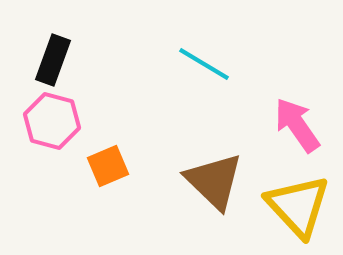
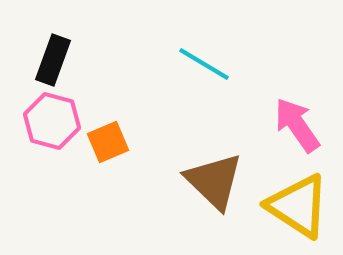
orange square: moved 24 px up
yellow triangle: rotated 14 degrees counterclockwise
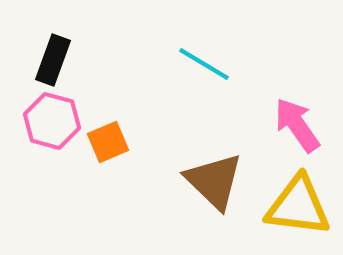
yellow triangle: rotated 26 degrees counterclockwise
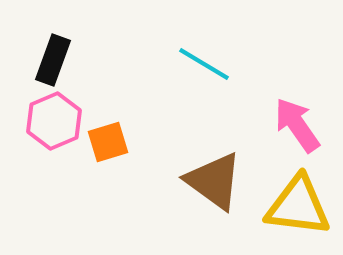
pink hexagon: moved 2 px right; rotated 22 degrees clockwise
orange square: rotated 6 degrees clockwise
brown triangle: rotated 8 degrees counterclockwise
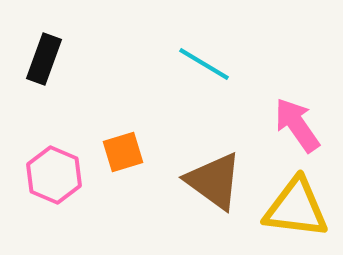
black rectangle: moved 9 px left, 1 px up
pink hexagon: moved 54 px down; rotated 14 degrees counterclockwise
orange square: moved 15 px right, 10 px down
yellow triangle: moved 2 px left, 2 px down
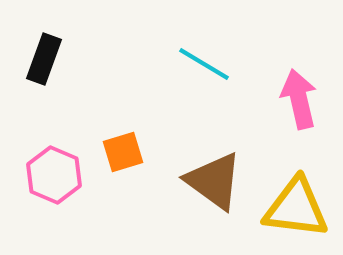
pink arrow: moved 2 px right, 26 px up; rotated 22 degrees clockwise
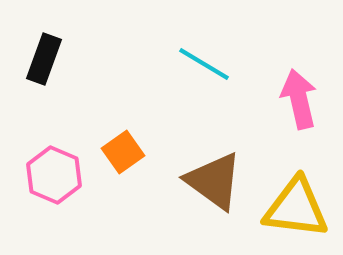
orange square: rotated 18 degrees counterclockwise
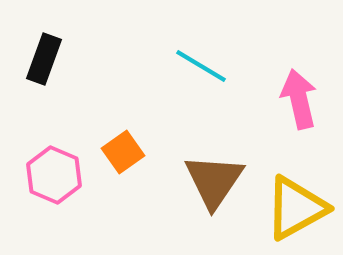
cyan line: moved 3 px left, 2 px down
brown triangle: rotated 28 degrees clockwise
yellow triangle: rotated 36 degrees counterclockwise
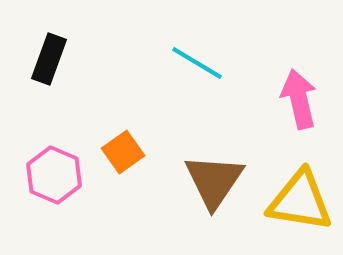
black rectangle: moved 5 px right
cyan line: moved 4 px left, 3 px up
yellow triangle: moved 4 px right, 7 px up; rotated 38 degrees clockwise
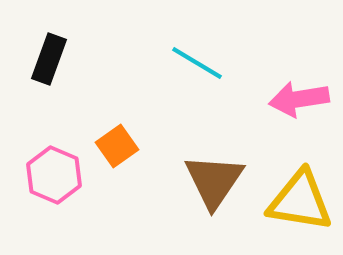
pink arrow: rotated 86 degrees counterclockwise
orange square: moved 6 px left, 6 px up
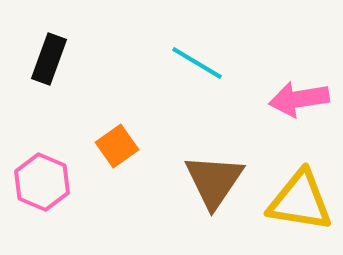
pink hexagon: moved 12 px left, 7 px down
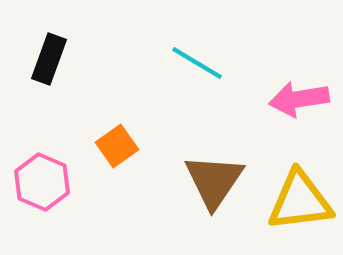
yellow triangle: rotated 16 degrees counterclockwise
